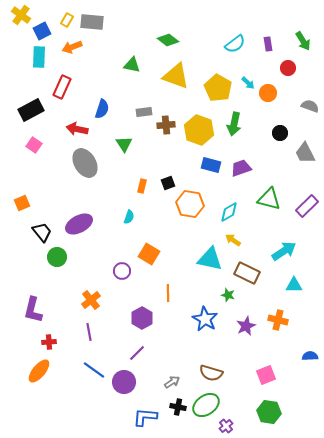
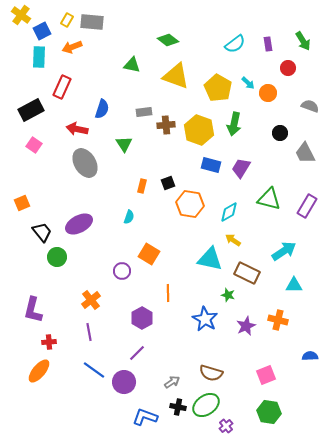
purple trapezoid at (241, 168): rotated 40 degrees counterclockwise
purple rectangle at (307, 206): rotated 15 degrees counterclockwise
blue L-shape at (145, 417): rotated 15 degrees clockwise
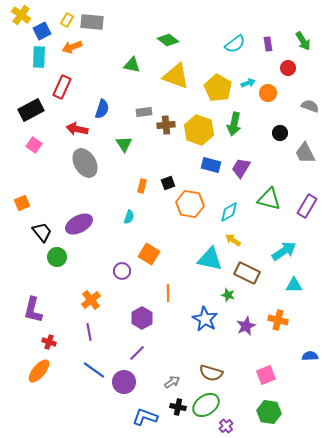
cyan arrow at (248, 83): rotated 64 degrees counterclockwise
red cross at (49, 342): rotated 24 degrees clockwise
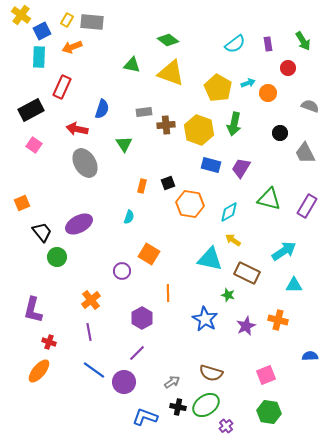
yellow triangle at (176, 76): moved 5 px left, 3 px up
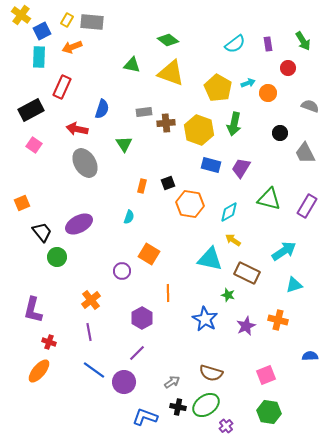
brown cross at (166, 125): moved 2 px up
cyan triangle at (294, 285): rotated 18 degrees counterclockwise
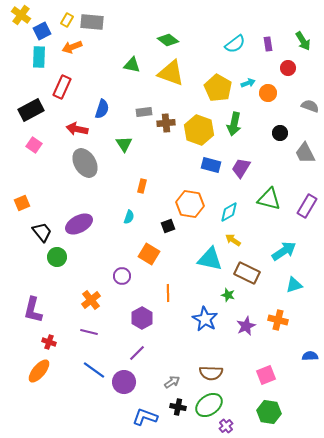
black square at (168, 183): moved 43 px down
purple circle at (122, 271): moved 5 px down
purple line at (89, 332): rotated 66 degrees counterclockwise
brown semicircle at (211, 373): rotated 15 degrees counterclockwise
green ellipse at (206, 405): moved 3 px right
